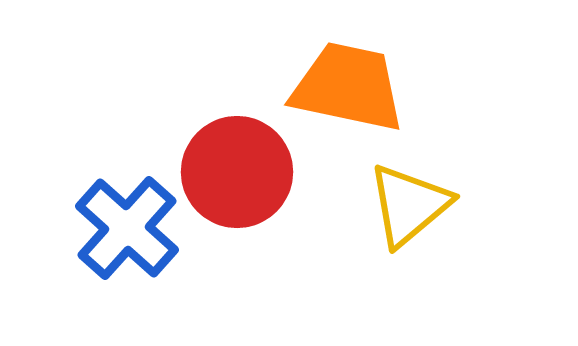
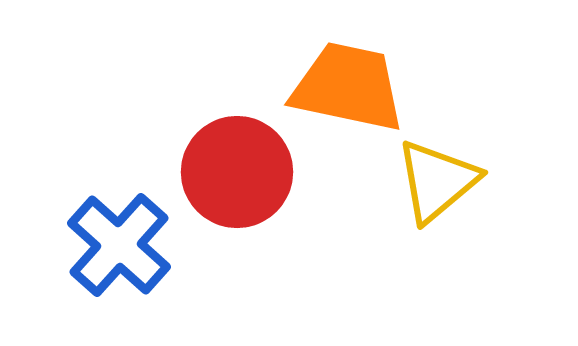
yellow triangle: moved 28 px right, 24 px up
blue cross: moved 8 px left, 17 px down
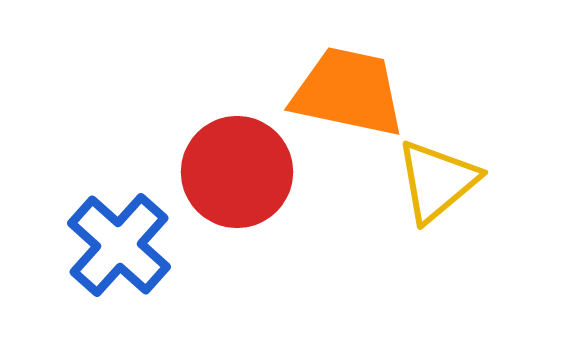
orange trapezoid: moved 5 px down
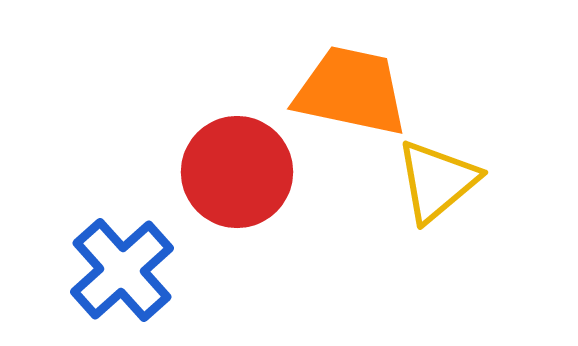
orange trapezoid: moved 3 px right, 1 px up
blue cross: moved 3 px right, 25 px down; rotated 6 degrees clockwise
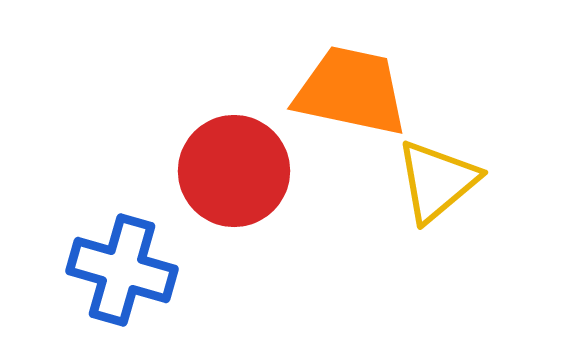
red circle: moved 3 px left, 1 px up
blue cross: rotated 32 degrees counterclockwise
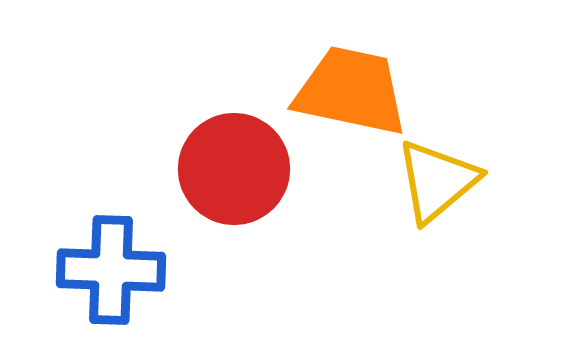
red circle: moved 2 px up
blue cross: moved 11 px left; rotated 14 degrees counterclockwise
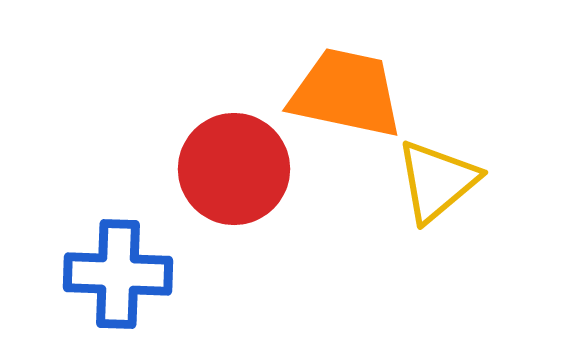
orange trapezoid: moved 5 px left, 2 px down
blue cross: moved 7 px right, 4 px down
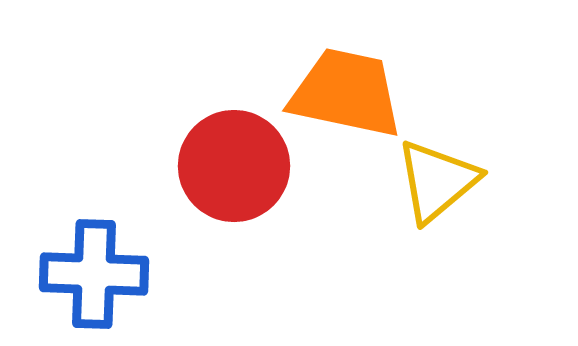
red circle: moved 3 px up
blue cross: moved 24 px left
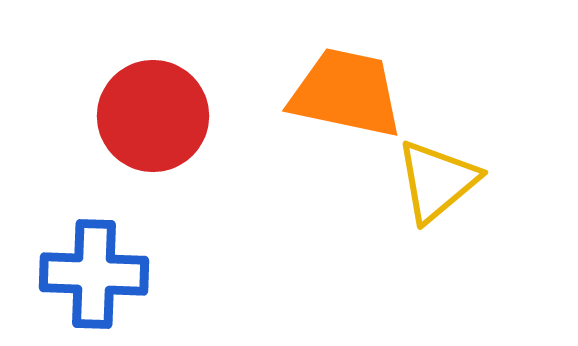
red circle: moved 81 px left, 50 px up
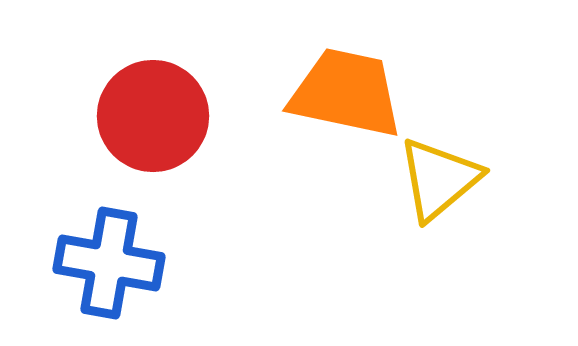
yellow triangle: moved 2 px right, 2 px up
blue cross: moved 15 px right, 11 px up; rotated 8 degrees clockwise
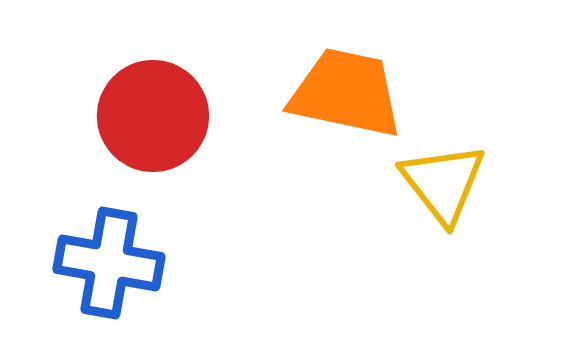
yellow triangle: moved 4 px right, 4 px down; rotated 28 degrees counterclockwise
